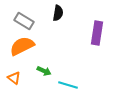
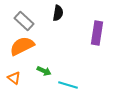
gray rectangle: rotated 12 degrees clockwise
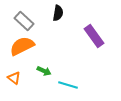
purple rectangle: moved 3 px left, 3 px down; rotated 45 degrees counterclockwise
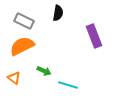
gray rectangle: rotated 18 degrees counterclockwise
purple rectangle: rotated 15 degrees clockwise
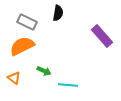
gray rectangle: moved 3 px right, 1 px down
purple rectangle: moved 8 px right; rotated 20 degrees counterclockwise
cyan line: rotated 12 degrees counterclockwise
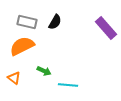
black semicircle: moved 3 px left, 9 px down; rotated 21 degrees clockwise
gray rectangle: rotated 12 degrees counterclockwise
purple rectangle: moved 4 px right, 8 px up
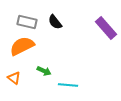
black semicircle: rotated 112 degrees clockwise
